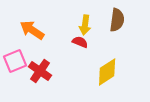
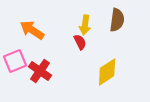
red semicircle: rotated 42 degrees clockwise
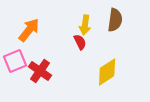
brown semicircle: moved 2 px left
orange arrow: moved 3 px left; rotated 95 degrees clockwise
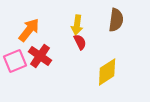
brown semicircle: moved 1 px right
yellow arrow: moved 8 px left
red cross: moved 15 px up
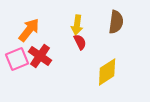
brown semicircle: moved 2 px down
pink square: moved 2 px right, 2 px up
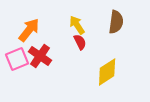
yellow arrow: rotated 138 degrees clockwise
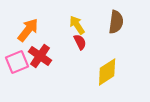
orange arrow: moved 1 px left
pink square: moved 3 px down
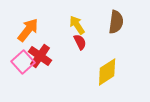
pink square: moved 6 px right; rotated 20 degrees counterclockwise
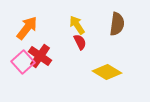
brown semicircle: moved 1 px right, 2 px down
orange arrow: moved 1 px left, 2 px up
yellow diamond: rotated 64 degrees clockwise
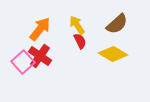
brown semicircle: rotated 40 degrees clockwise
orange arrow: moved 13 px right, 1 px down
red semicircle: moved 1 px up
yellow diamond: moved 6 px right, 18 px up
